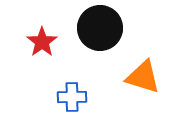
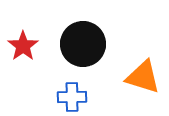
black circle: moved 17 px left, 16 px down
red star: moved 19 px left, 4 px down
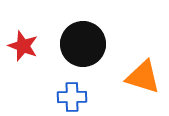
red star: rotated 16 degrees counterclockwise
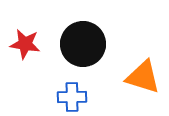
red star: moved 2 px right, 2 px up; rotated 12 degrees counterclockwise
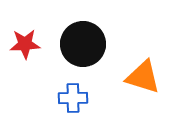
red star: rotated 12 degrees counterclockwise
blue cross: moved 1 px right, 1 px down
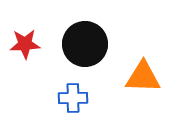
black circle: moved 2 px right
orange triangle: rotated 15 degrees counterclockwise
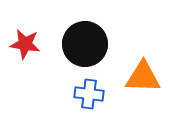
red star: rotated 12 degrees clockwise
blue cross: moved 16 px right, 4 px up; rotated 8 degrees clockwise
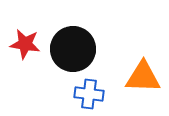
black circle: moved 12 px left, 5 px down
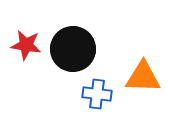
red star: moved 1 px right, 1 px down
blue cross: moved 8 px right
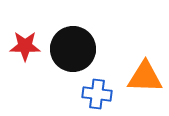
red star: moved 1 px left, 1 px down; rotated 8 degrees counterclockwise
orange triangle: moved 2 px right
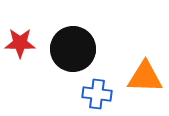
red star: moved 5 px left, 3 px up
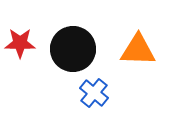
orange triangle: moved 7 px left, 27 px up
blue cross: moved 3 px left, 1 px up; rotated 32 degrees clockwise
